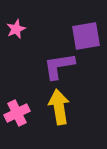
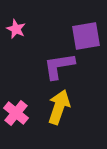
pink star: rotated 24 degrees counterclockwise
yellow arrow: rotated 28 degrees clockwise
pink cross: moved 1 px left; rotated 25 degrees counterclockwise
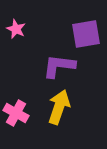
purple square: moved 2 px up
purple L-shape: rotated 16 degrees clockwise
pink cross: rotated 10 degrees counterclockwise
